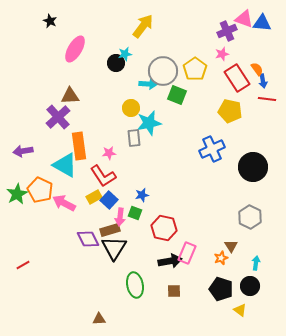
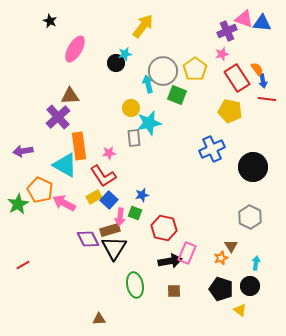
cyan arrow at (148, 84): rotated 108 degrees counterclockwise
green star at (17, 194): moved 1 px right, 10 px down
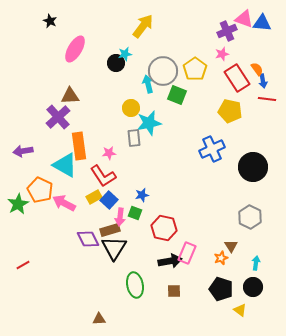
black circle at (250, 286): moved 3 px right, 1 px down
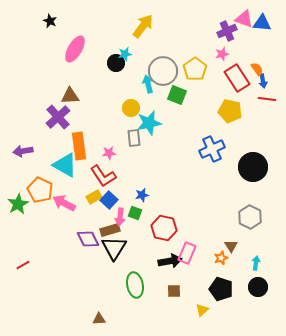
black circle at (253, 287): moved 5 px right
yellow triangle at (240, 310): moved 38 px left; rotated 40 degrees clockwise
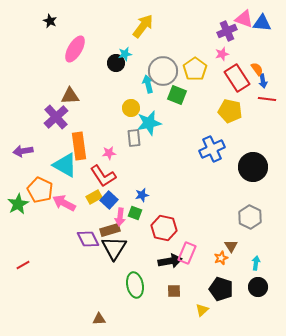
purple cross at (58, 117): moved 2 px left
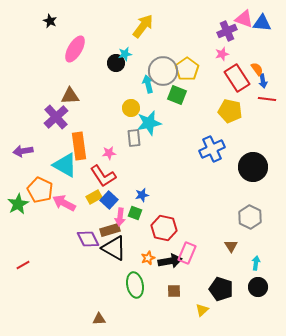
yellow pentagon at (195, 69): moved 8 px left
black triangle at (114, 248): rotated 32 degrees counterclockwise
orange star at (221, 258): moved 73 px left
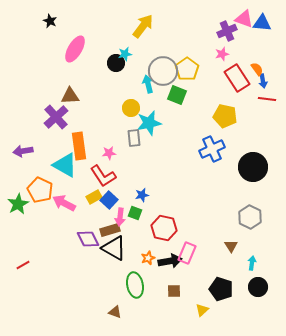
yellow pentagon at (230, 111): moved 5 px left, 5 px down
cyan arrow at (256, 263): moved 4 px left
brown triangle at (99, 319): moved 16 px right, 7 px up; rotated 24 degrees clockwise
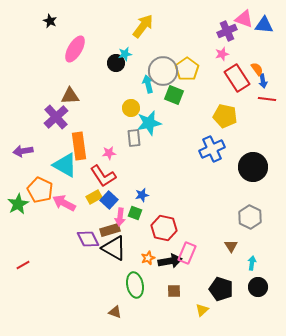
blue triangle at (262, 23): moved 2 px right, 2 px down
green square at (177, 95): moved 3 px left
